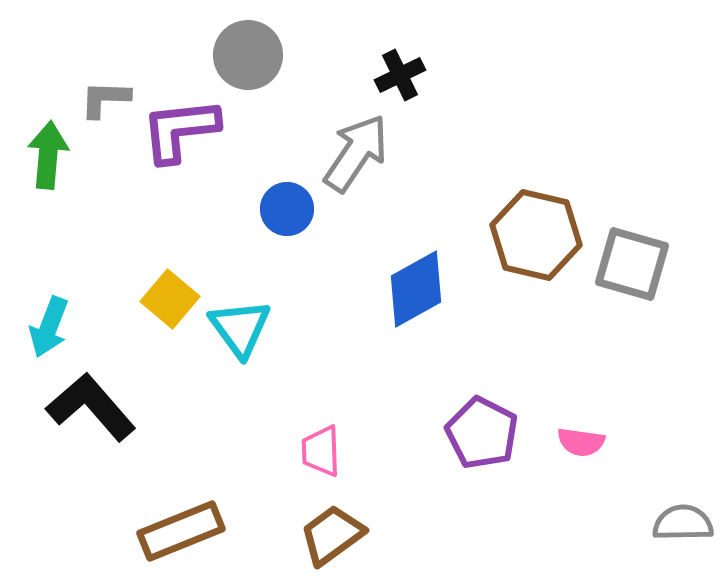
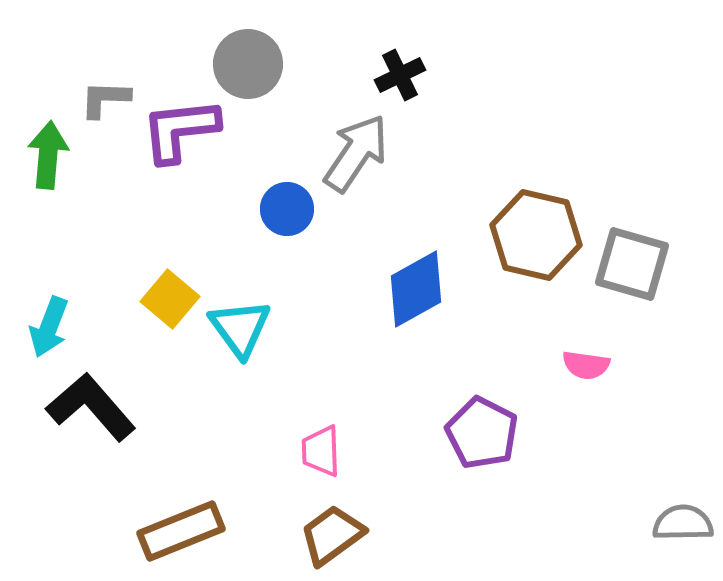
gray circle: moved 9 px down
pink semicircle: moved 5 px right, 77 px up
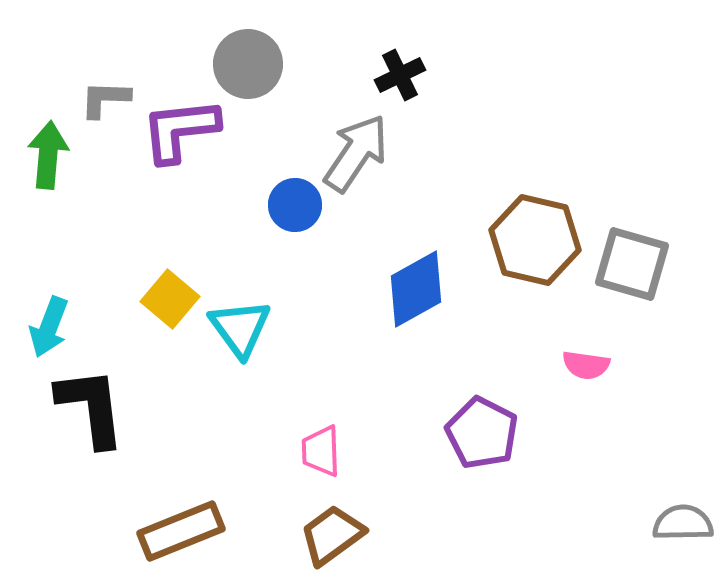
blue circle: moved 8 px right, 4 px up
brown hexagon: moved 1 px left, 5 px down
black L-shape: rotated 34 degrees clockwise
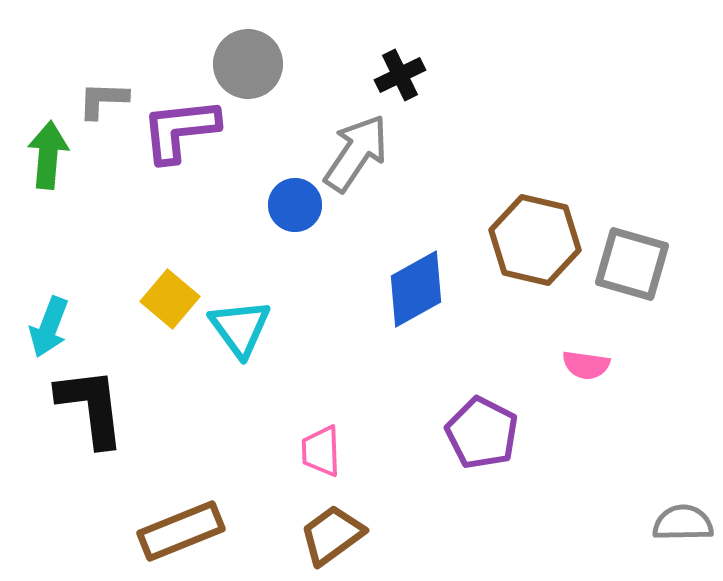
gray L-shape: moved 2 px left, 1 px down
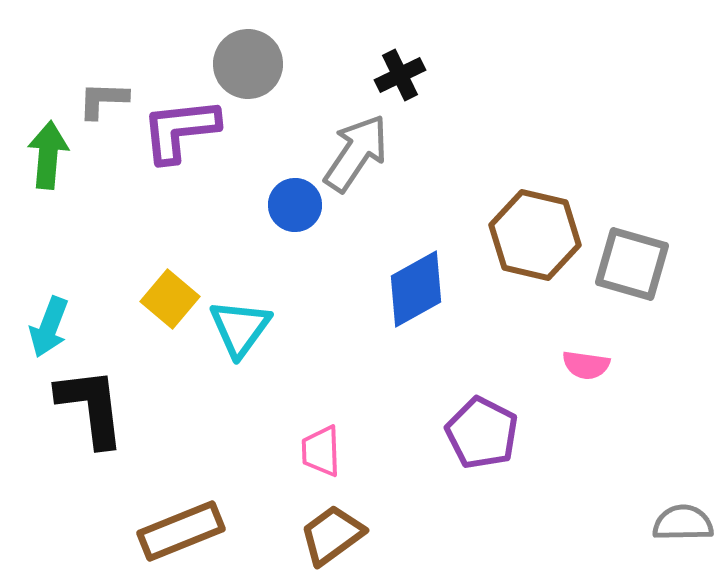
brown hexagon: moved 5 px up
cyan triangle: rotated 12 degrees clockwise
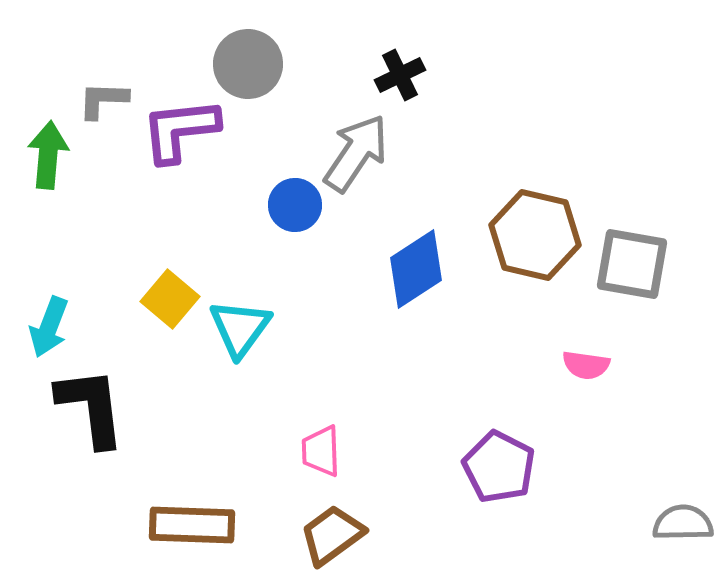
gray square: rotated 6 degrees counterclockwise
blue diamond: moved 20 px up; rotated 4 degrees counterclockwise
purple pentagon: moved 17 px right, 34 px down
brown rectangle: moved 11 px right, 6 px up; rotated 24 degrees clockwise
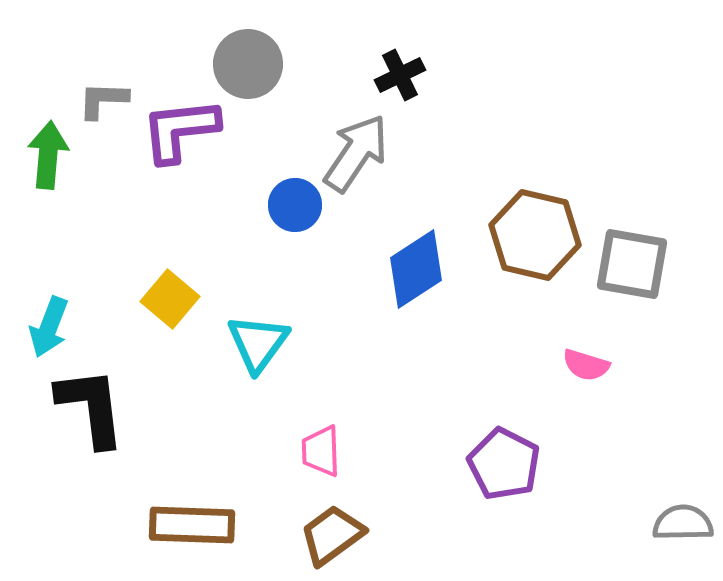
cyan triangle: moved 18 px right, 15 px down
pink semicircle: rotated 9 degrees clockwise
purple pentagon: moved 5 px right, 3 px up
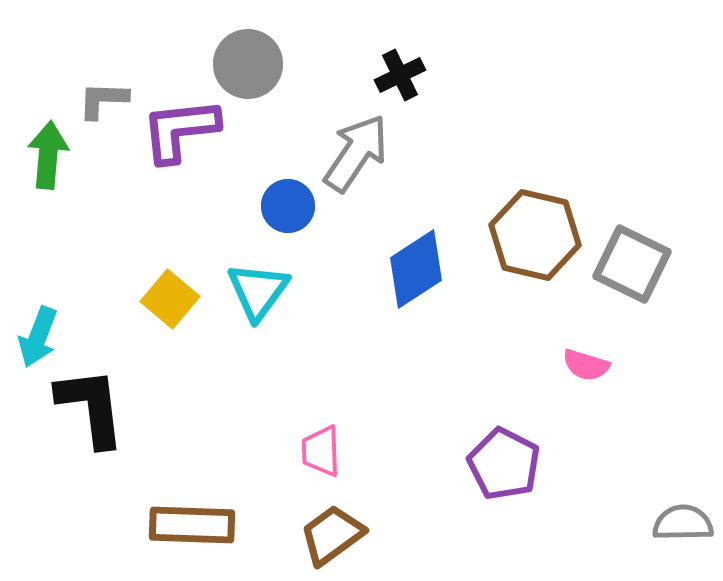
blue circle: moved 7 px left, 1 px down
gray square: rotated 16 degrees clockwise
cyan arrow: moved 11 px left, 10 px down
cyan triangle: moved 52 px up
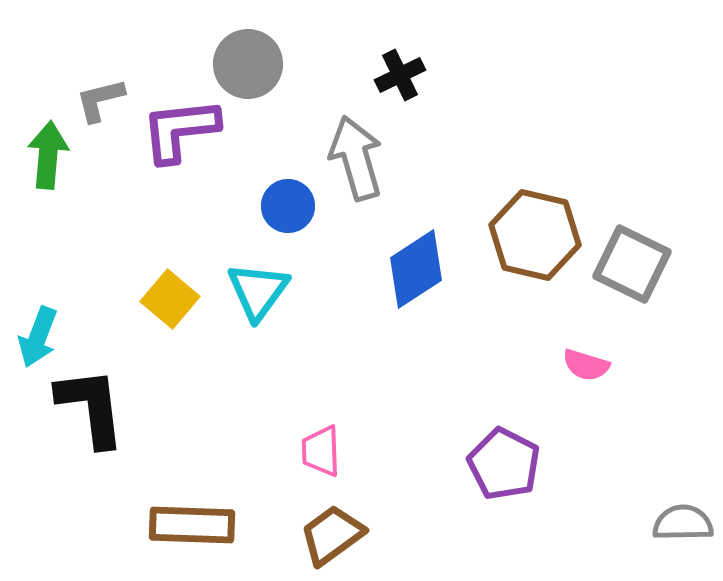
gray L-shape: moved 3 px left; rotated 16 degrees counterclockwise
gray arrow: moved 5 px down; rotated 50 degrees counterclockwise
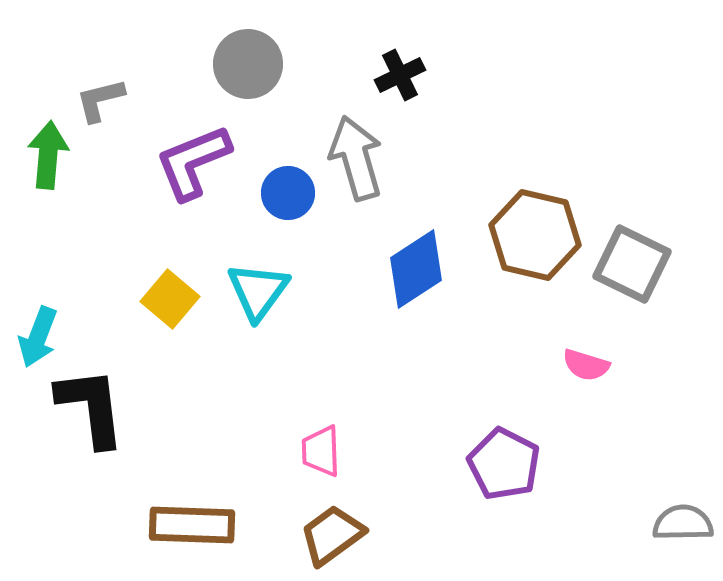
purple L-shape: moved 13 px right, 32 px down; rotated 16 degrees counterclockwise
blue circle: moved 13 px up
